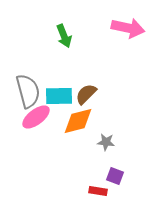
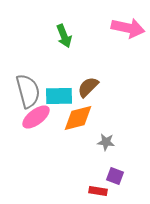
brown semicircle: moved 2 px right, 7 px up
orange diamond: moved 3 px up
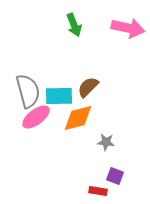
green arrow: moved 10 px right, 11 px up
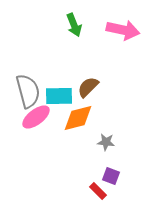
pink arrow: moved 5 px left, 2 px down
purple square: moved 4 px left
red rectangle: rotated 36 degrees clockwise
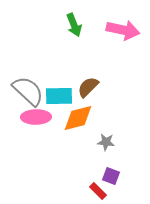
gray semicircle: rotated 32 degrees counterclockwise
pink ellipse: rotated 36 degrees clockwise
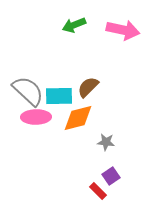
green arrow: rotated 90 degrees clockwise
purple square: rotated 36 degrees clockwise
